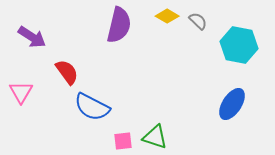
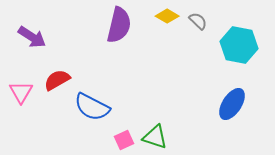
red semicircle: moved 10 px left, 8 px down; rotated 84 degrees counterclockwise
pink square: moved 1 px right, 1 px up; rotated 18 degrees counterclockwise
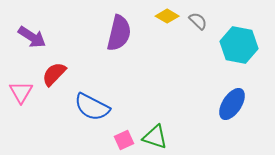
purple semicircle: moved 8 px down
red semicircle: moved 3 px left, 6 px up; rotated 16 degrees counterclockwise
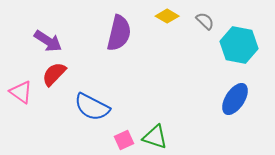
gray semicircle: moved 7 px right
purple arrow: moved 16 px right, 4 px down
pink triangle: rotated 25 degrees counterclockwise
blue ellipse: moved 3 px right, 5 px up
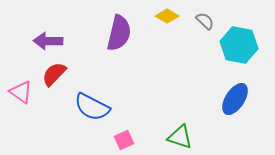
purple arrow: rotated 148 degrees clockwise
green triangle: moved 25 px right
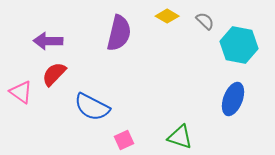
blue ellipse: moved 2 px left; rotated 12 degrees counterclockwise
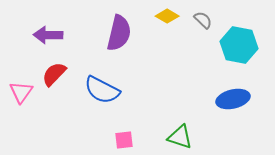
gray semicircle: moved 2 px left, 1 px up
purple arrow: moved 6 px up
pink triangle: rotated 30 degrees clockwise
blue ellipse: rotated 56 degrees clockwise
blue semicircle: moved 10 px right, 17 px up
pink square: rotated 18 degrees clockwise
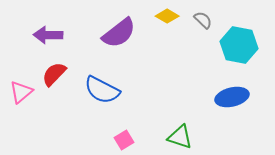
purple semicircle: rotated 39 degrees clockwise
pink triangle: rotated 15 degrees clockwise
blue ellipse: moved 1 px left, 2 px up
pink square: rotated 24 degrees counterclockwise
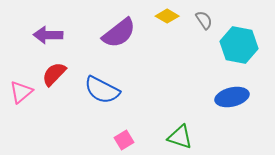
gray semicircle: moved 1 px right; rotated 12 degrees clockwise
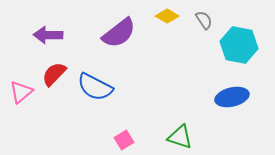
blue semicircle: moved 7 px left, 3 px up
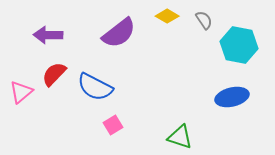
pink square: moved 11 px left, 15 px up
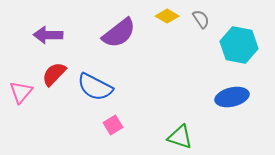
gray semicircle: moved 3 px left, 1 px up
pink triangle: rotated 10 degrees counterclockwise
